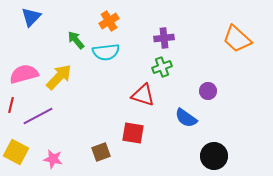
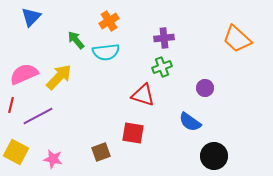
pink semicircle: rotated 8 degrees counterclockwise
purple circle: moved 3 px left, 3 px up
blue semicircle: moved 4 px right, 4 px down
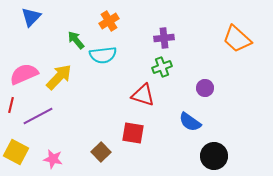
cyan semicircle: moved 3 px left, 3 px down
brown square: rotated 24 degrees counterclockwise
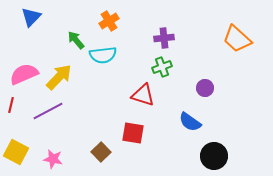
purple line: moved 10 px right, 5 px up
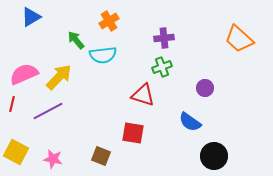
blue triangle: rotated 15 degrees clockwise
orange trapezoid: moved 2 px right
red line: moved 1 px right, 1 px up
brown square: moved 4 px down; rotated 24 degrees counterclockwise
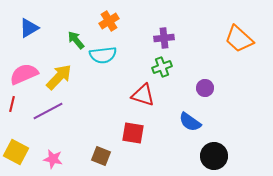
blue triangle: moved 2 px left, 11 px down
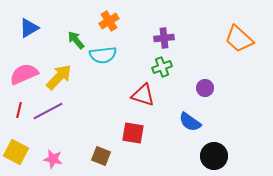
red line: moved 7 px right, 6 px down
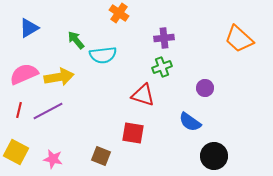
orange cross: moved 10 px right, 8 px up; rotated 24 degrees counterclockwise
yellow arrow: rotated 36 degrees clockwise
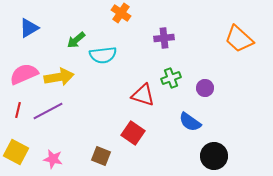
orange cross: moved 2 px right
green arrow: rotated 90 degrees counterclockwise
green cross: moved 9 px right, 11 px down
red line: moved 1 px left
red square: rotated 25 degrees clockwise
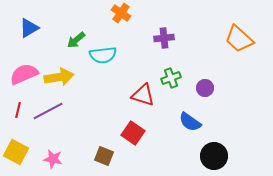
brown square: moved 3 px right
